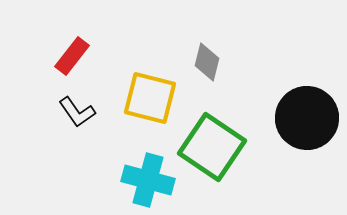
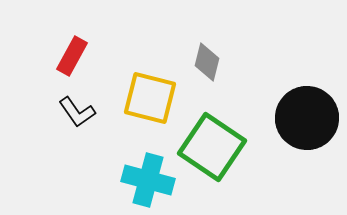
red rectangle: rotated 9 degrees counterclockwise
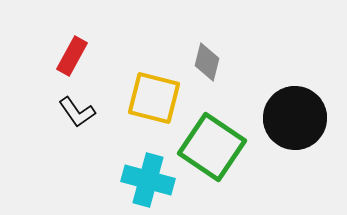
yellow square: moved 4 px right
black circle: moved 12 px left
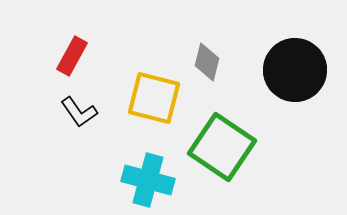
black L-shape: moved 2 px right
black circle: moved 48 px up
green square: moved 10 px right
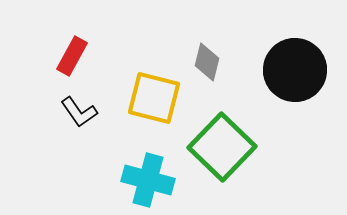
green square: rotated 10 degrees clockwise
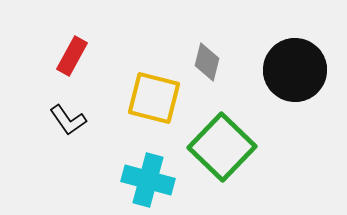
black L-shape: moved 11 px left, 8 px down
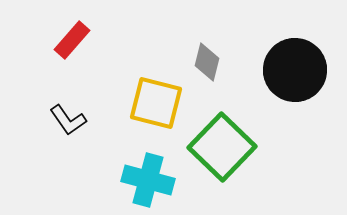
red rectangle: moved 16 px up; rotated 12 degrees clockwise
yellow square: moved 2 px right, 5 px down
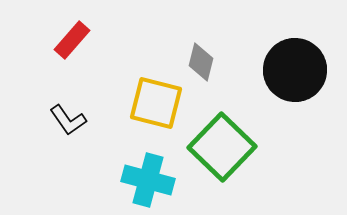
gray diamond: moved 6 px left
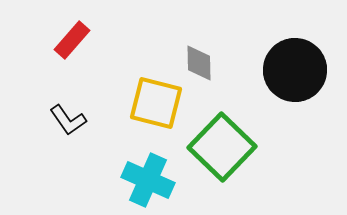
gray diamond: moved 2 px left, 1 px down; rotated 15 degrees counterclockwise
cyan cross: rotated 9 degrees clockwise
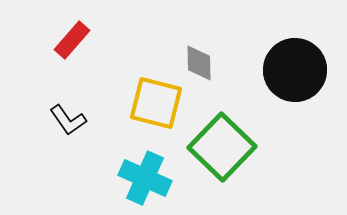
cyan cross: moved 3 px left, 2 px up
